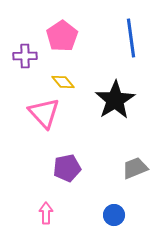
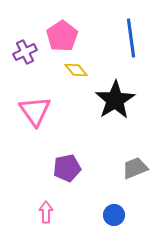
purple cross: moved 4 px up; rotated 25 degrees counterclockwise
yellow diamond: moved 13 px right, 12 px up
pink triangle: moved 9 px left, 2 px up; rotated 8 degrees clockwise
pink arrow: moved 1 px up
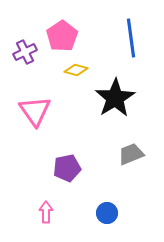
yellow diamond: rotated 35 degrees counterclockwise
black star: moved 2 px up
gray trapezoid: moved 4 px left, 14 px up
blue circle: moved 7 px left, 2 px up
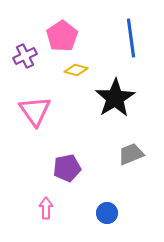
purple cross: moved 4 px down
pink arrow: moved 4 px up
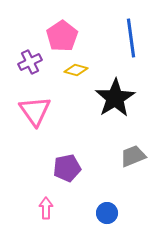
purple cross: moved 5 px right, 6 px down
gray trapezoid: moved 2 px right, 2 px down
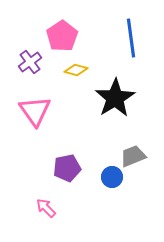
purple cross: rotated 10 degrees counterclockwise
pink arrow: rotated 45 degrees counterclockwise
blue circle: moved 5 px right, 36 px up
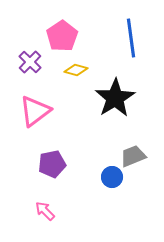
purple cross: rotated 10 degrees counterclockwise
pink triangle: rotated 28 degrees clockwise
purple pentagon: moved 15 px left, 4 px up
pink arrow: moved 1 px left, 3 px down
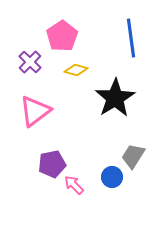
gray trapezoid: rotated 36 degrees counterclockwise
pink arrow: moved 29 px right, 26 px up
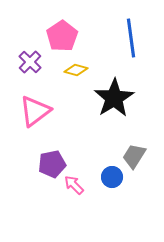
black star: moved 1 px left
gray trapezoid: moved 1 px right
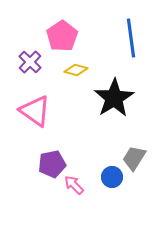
pink triangle: rotated 48 degrees counterclockwise
gray trapezoid: moved 2 px down
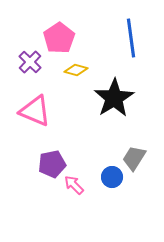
pink pentagon: moved 3 px left, 2 px down
pink triangle: rotated 12 degrees counterclockwise
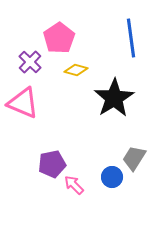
pink triangle: moved 12 px left, 8 px up
